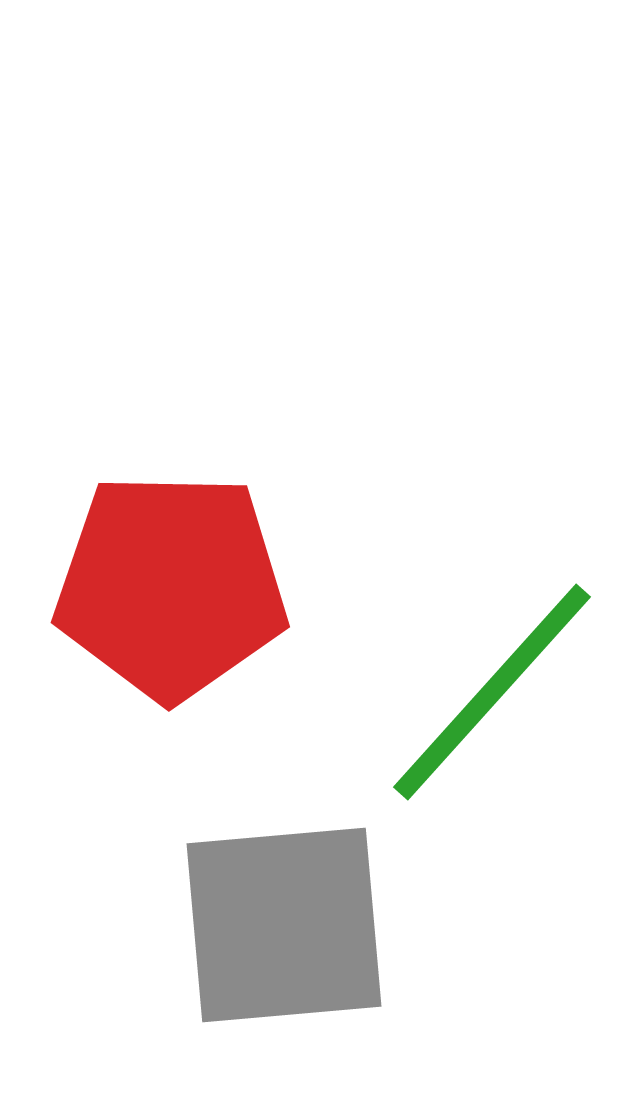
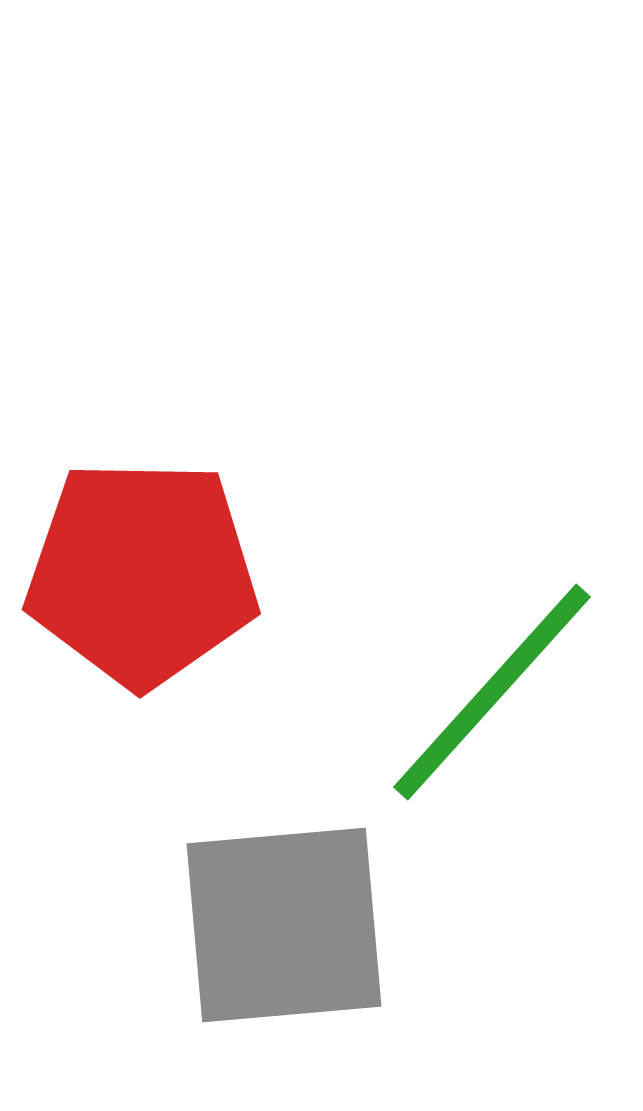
red pentagon: moved 29 px left, 13 px up
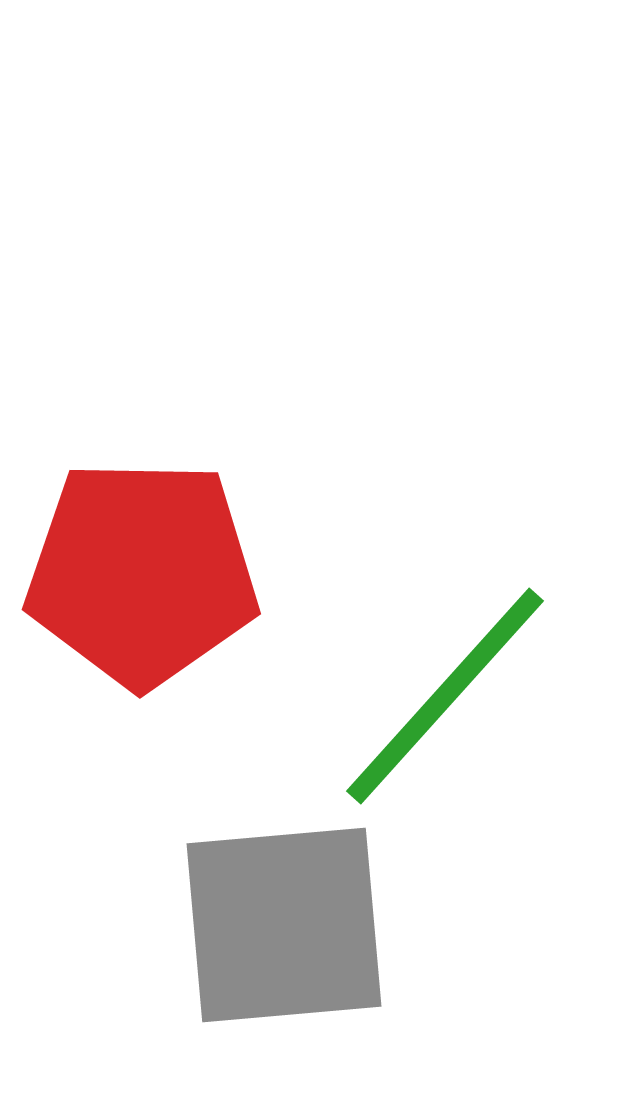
green line: moved 47 px left, 4 px down
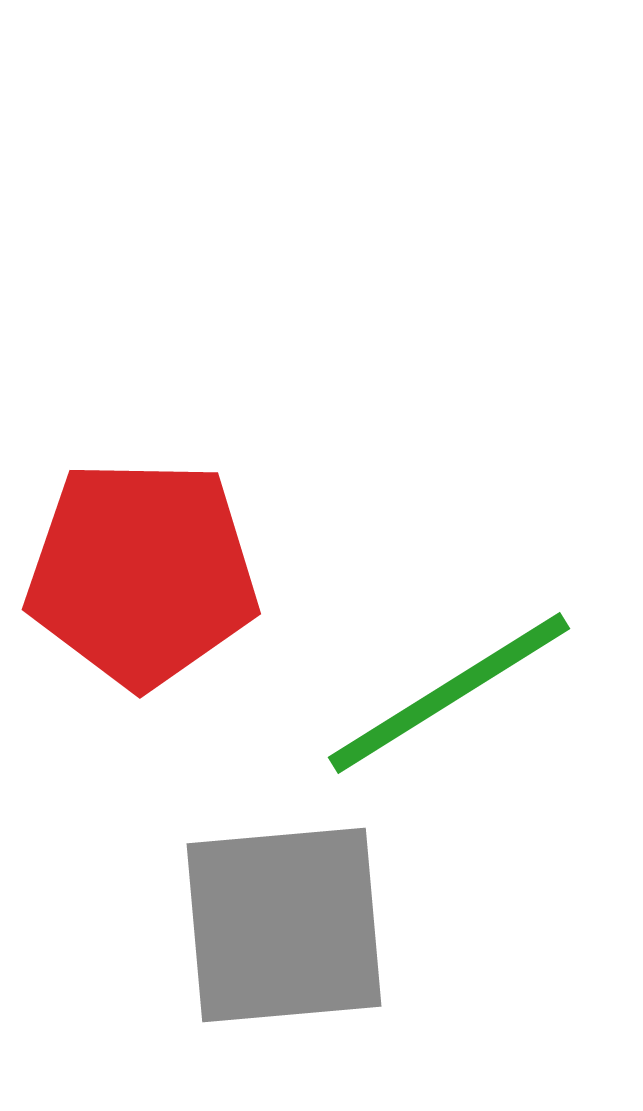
green line: moved 4 px right, 3 px up; rotated 16 degrees clockwise
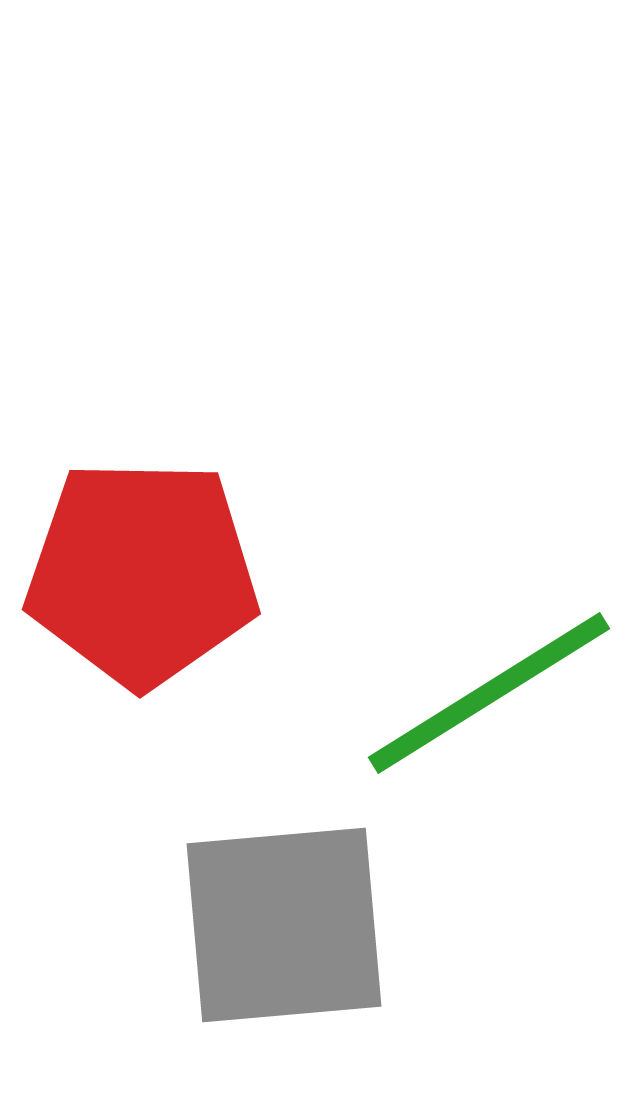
green line: moved 40 px right
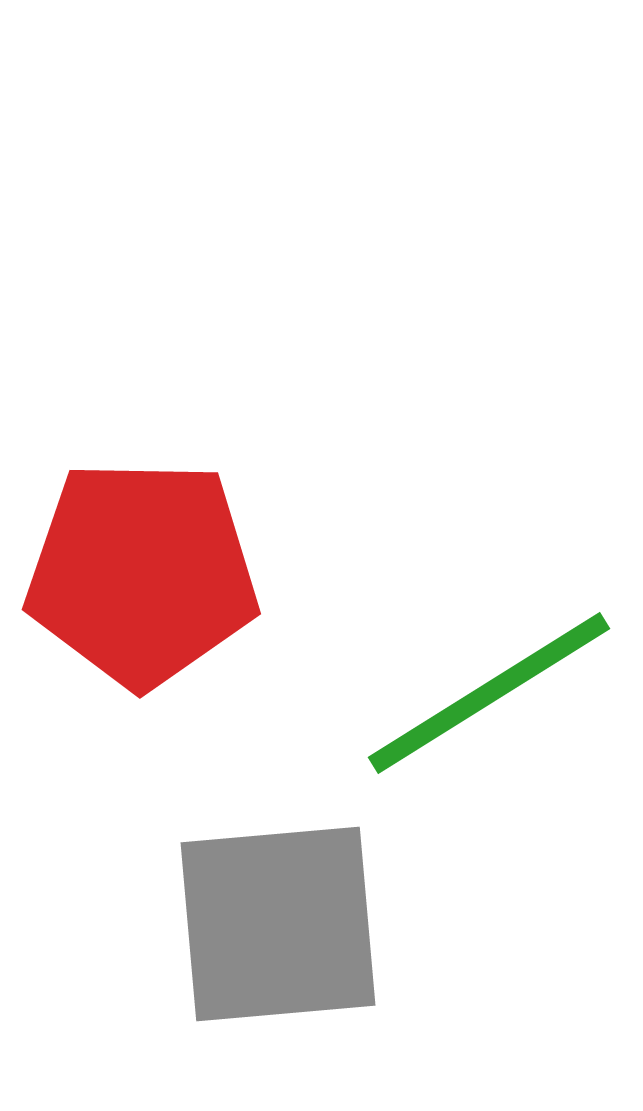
gray square: moved 6 px left, 1 px up
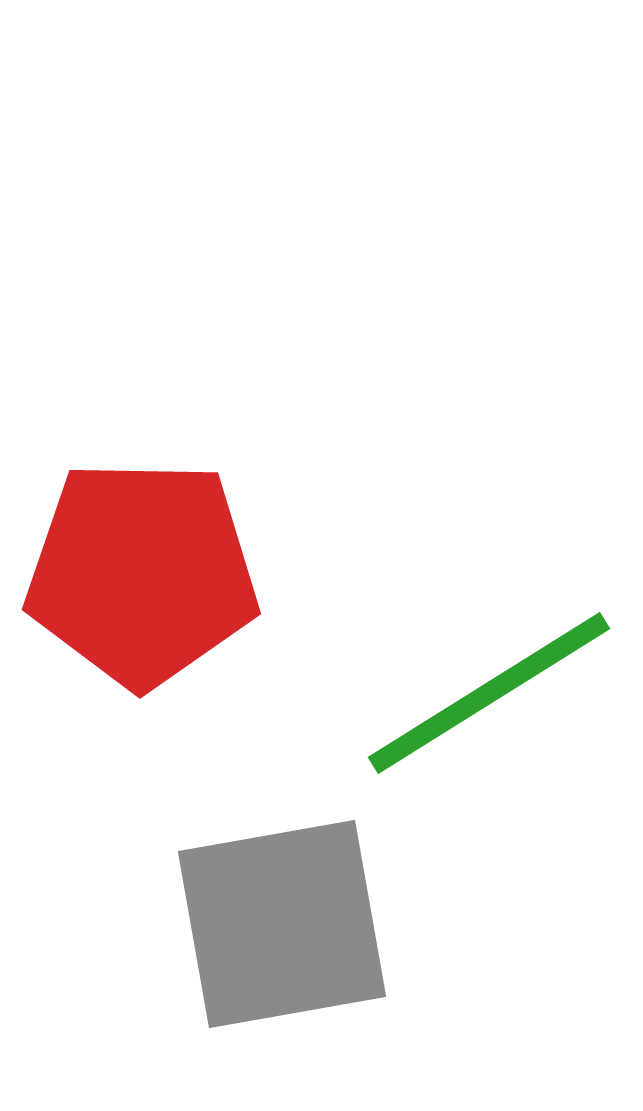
gray square: moved 4 px right; rotated 5 degrees counterclockwise
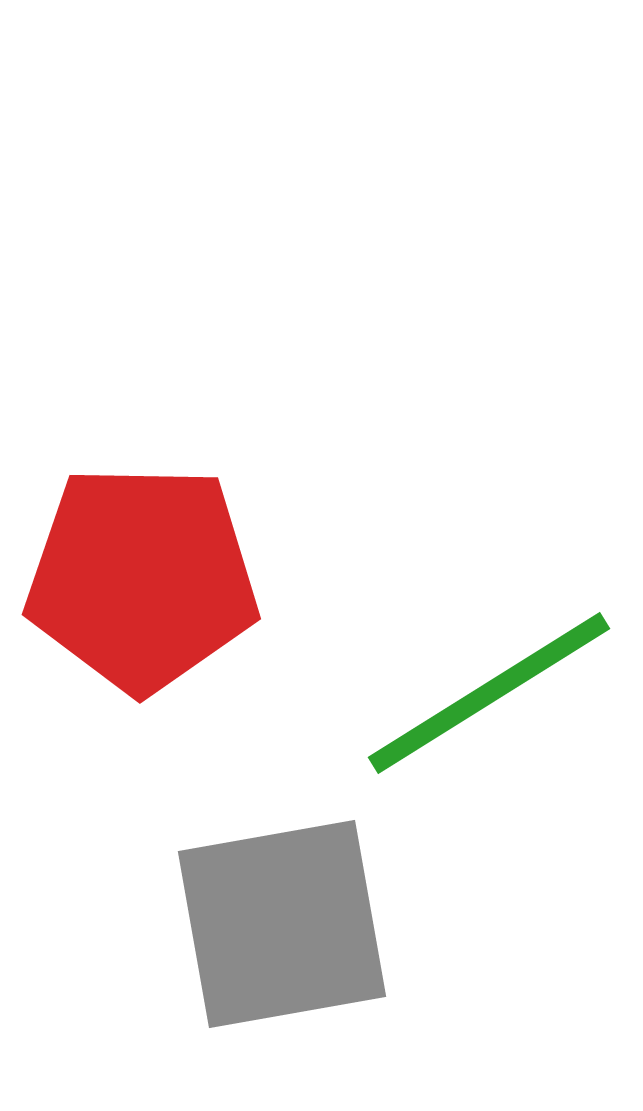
red pentagon: moved 5 px down
